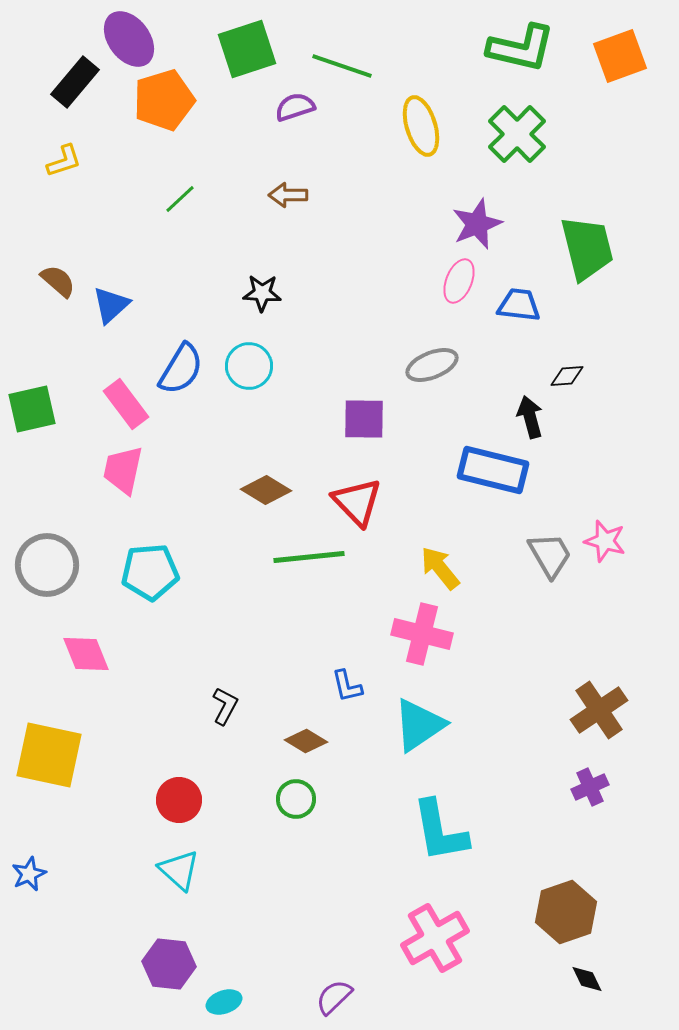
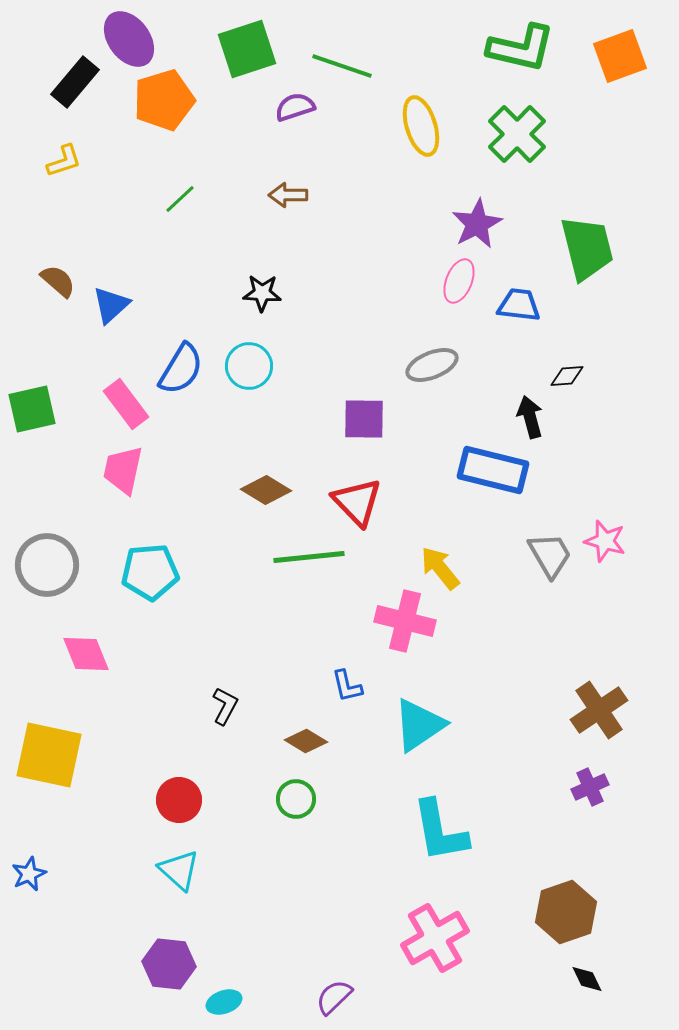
purple star at (477, 224): rotated 6 degrees counterclockwise
pink cross at (422, 634): moved 17 px left, 13 px up
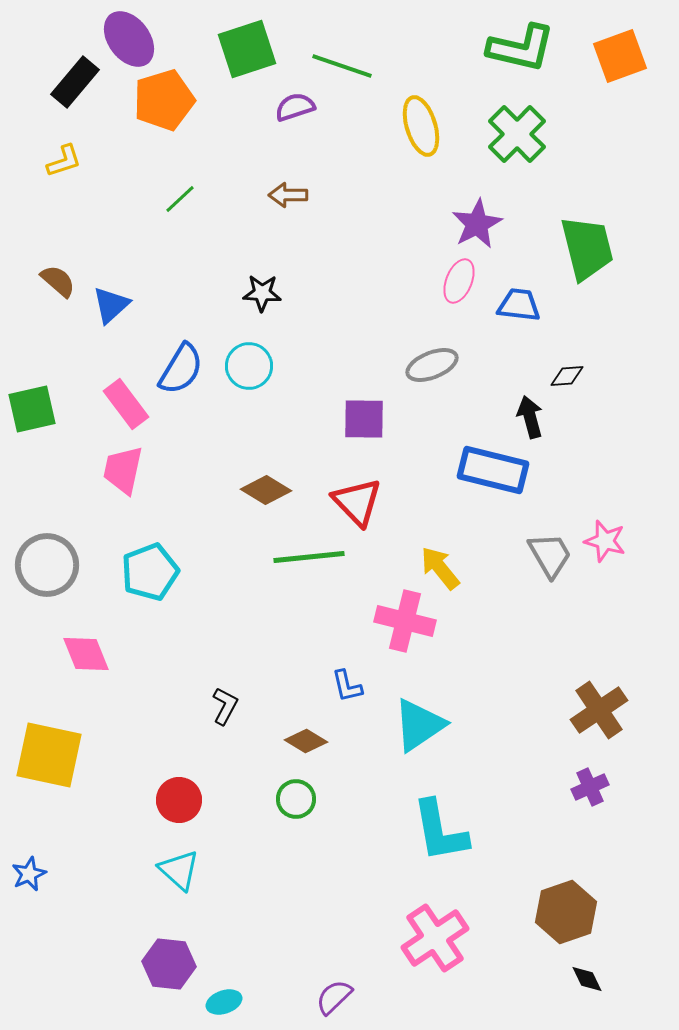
cyan pentagon at (150, 572): rotated 16 degrees counterclockwise
pink cross at (435, 938): rotated 4 degrees counterclockwise
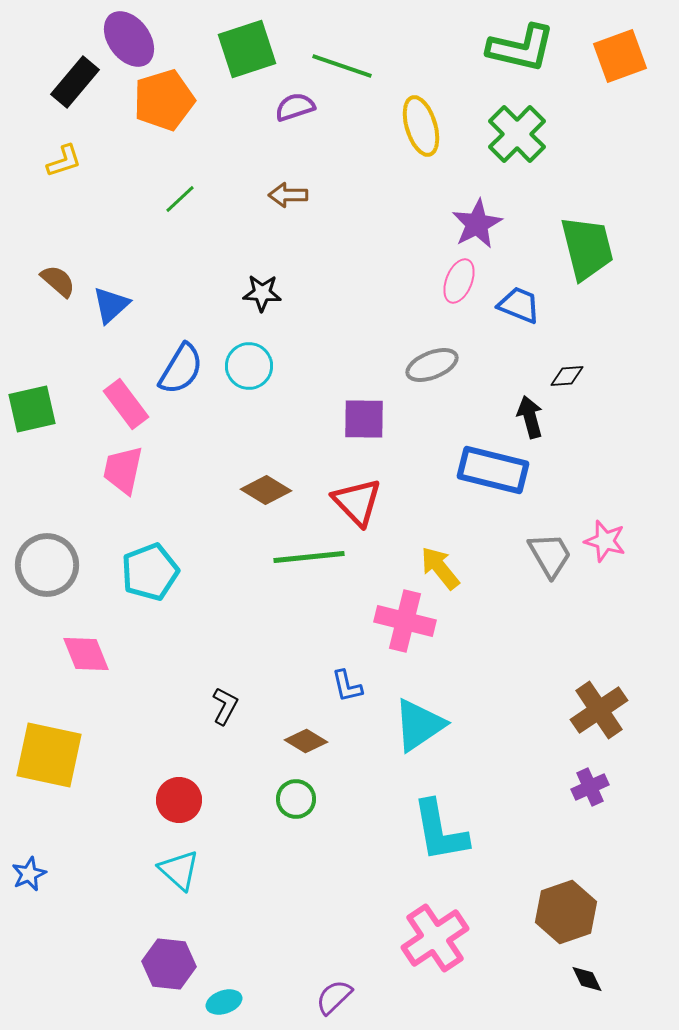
blue trapezoid at (519, 305): rotated 15 degrees clockwise
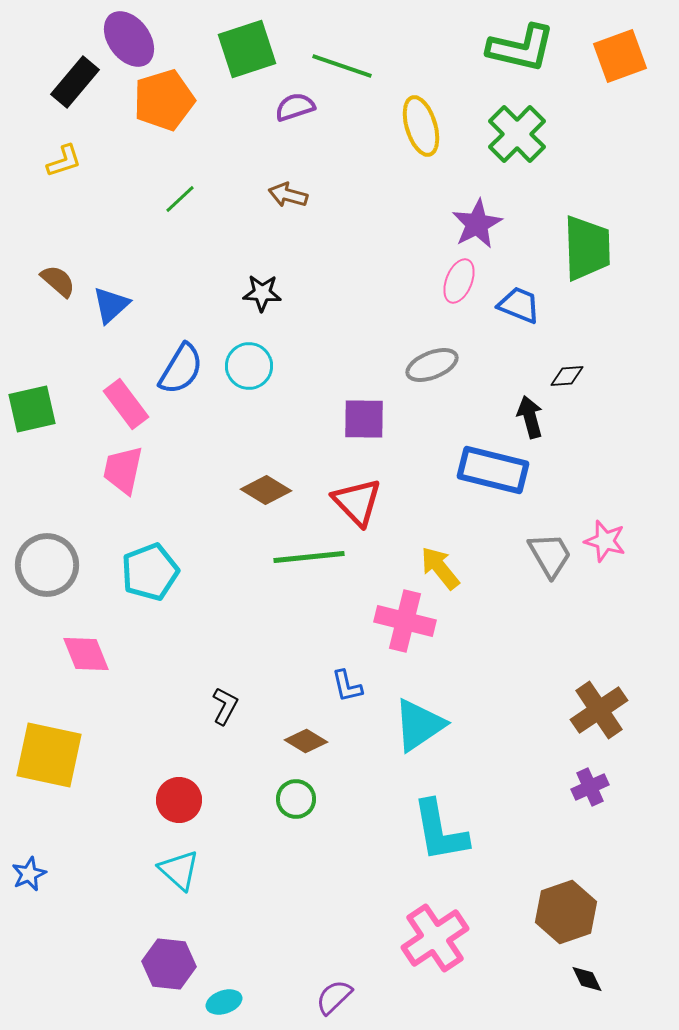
brown arrow at (288, 195): rotated 15 degrees clockwise
green trapezoid at (587, 248): rotated 12 degrees clockwise
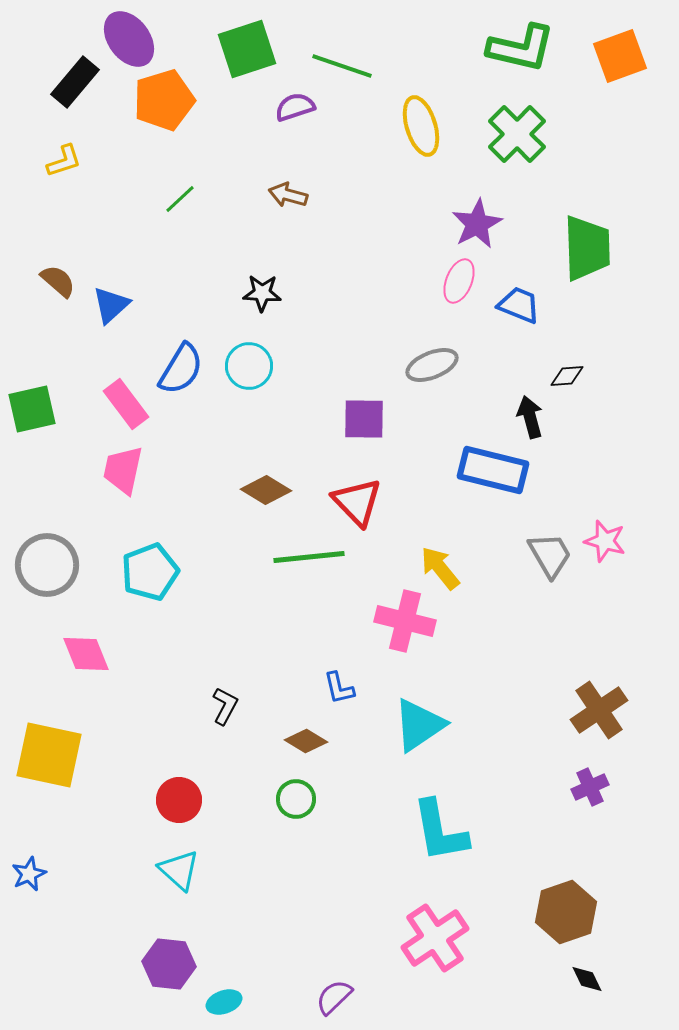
blue L-shape at (347, 686): moved 8 px left, 2 px down
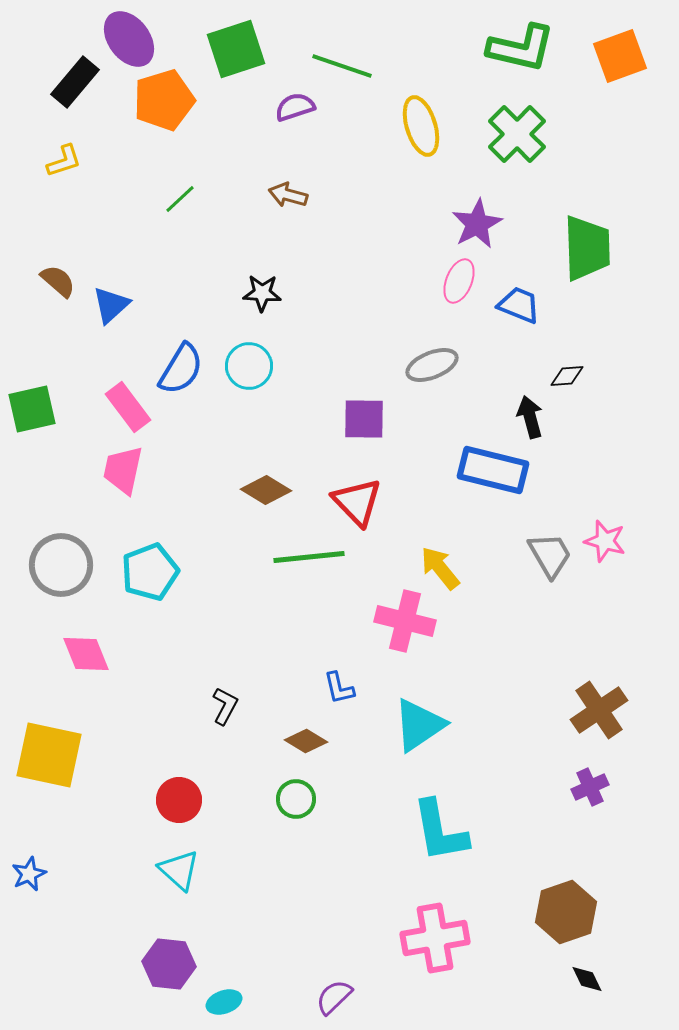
green square at (247, 49): moved 11 px left
pink rectangle at (126, 404): moved 2 px right, 3 px down
gray circle at (47, 565): moved 14 px right
pink cross at (435, 938): rotated 24 degrees clockwise
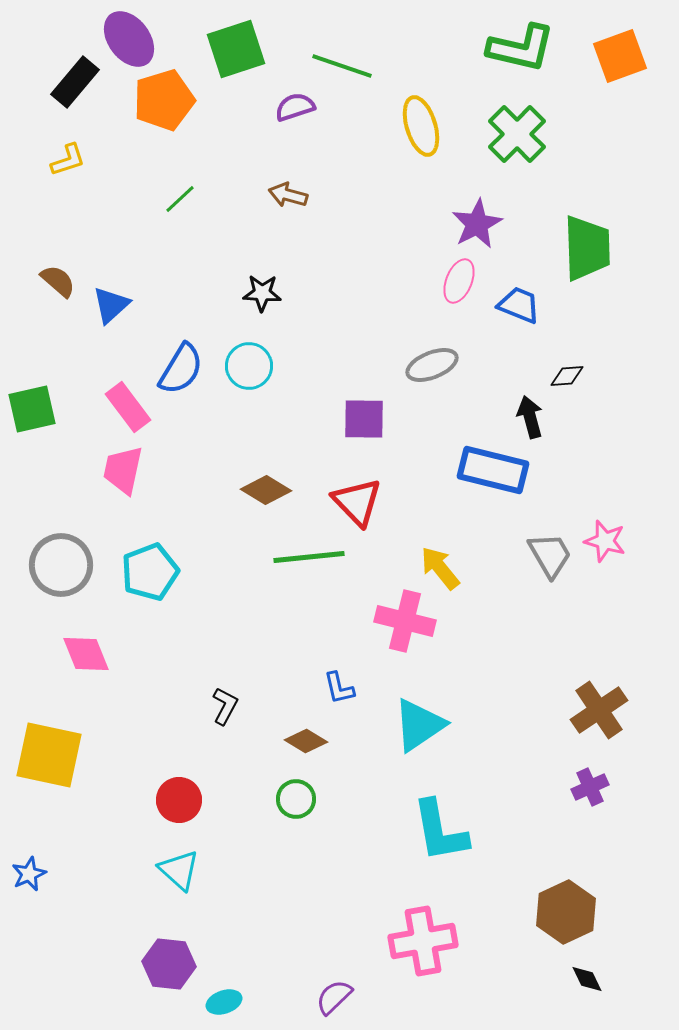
yellow L-shape at (64, 161): moved 4 px right, 1 px up
brown hexagon at (566, 912): rotated 6 degrees counterclockwise
pink cross at (435, 938): moved 12 px left, 3 px down
